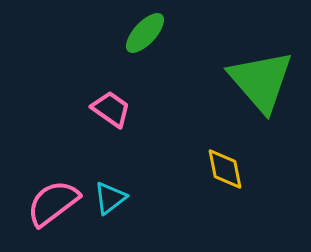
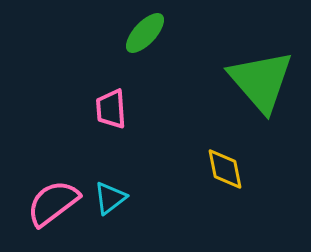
pink trapezoid: rotated 129 degrees counterclockwise
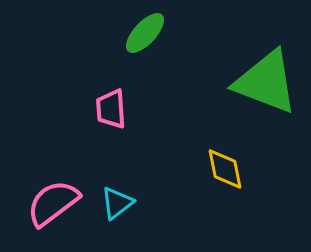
green triangle: moved 5 px right, 1 px down; rotated 28 degrees counterclockwise
cyan triangle: moved 7 px right, 5 px down
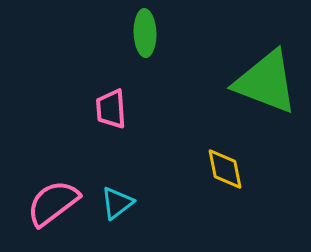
green ellipse: rotated 45 degrees counterclockwise
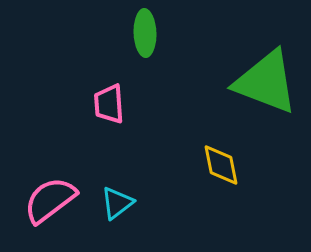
pink trapezoid: moved 2 px left, 5 px up
yellow diamond: moved 4 px left, 4 px up
pink semicircle: moved 3 px left, 3 px up
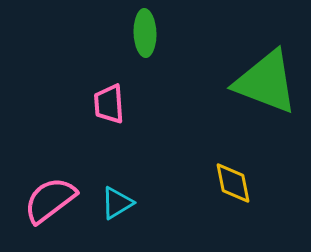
yellow diamond: moved 12 px right, 18 px down
cyan triangle: rotated 6 degrees clockwise
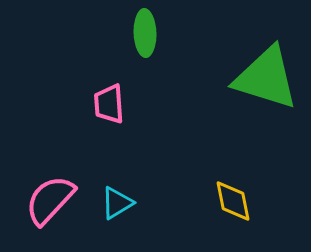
green triangle: moved 4 px up; rotated 4 degrees counterclockwise
yellow diamond: moved 18 px down
pink semicircle: rotated 10 degrees counterclockwise
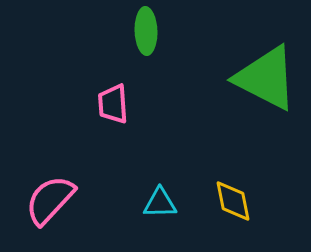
green ellipse: moved 1 px right, 2 px up
green triangle: rotated 10 degrees clockwise
pink trapezoid: moved 4 px right
cyan triangle: moved 43 px right; rotated 30 degrees clockwise
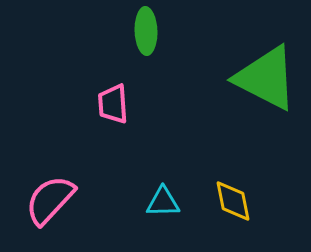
cyan triangle: moved 3 px right, 1 px up
